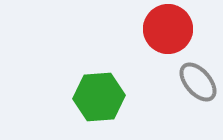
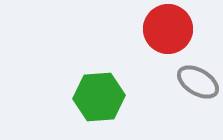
gray ellipse: rotated 18 degrees counterclockwise
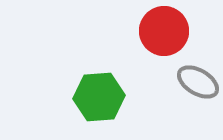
red circle: moved 4 px left, 2 px down
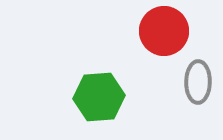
gray ellipse: rotated 60 degrees clockwise
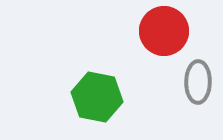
green hexagon: moved 2 px left; rotated 15 degrees clockwise
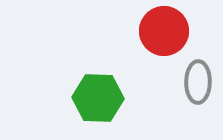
green hexagon: moved 1 px right, 1 px down; rotated 9 degrees counterclockwise
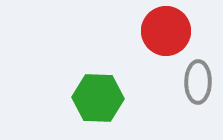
red circle: moved 2 px right
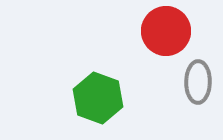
green hexagon: rotated 18 degrees clockwise
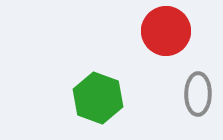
gray ellipse: moved 12 px down
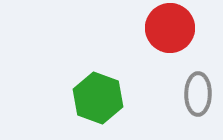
red circle: moved 4 px right, 3 px up
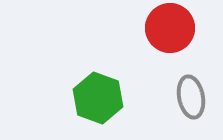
gray ellipse: moved 7 px left, 3 px down; rotated 12 degrees counterclockwise
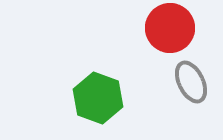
gray ellipse: moved 15 px up; rotated 15 degrees counterclockwise
